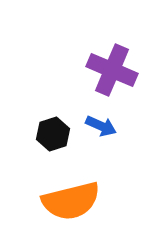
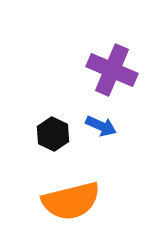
black hexagon: rotated 16 degrees counterclockwise
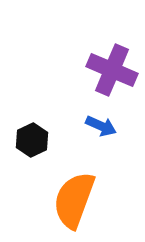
black hexagon: moved 21 px left, 6 px down; rotated 8 degrees clockwise
orange semicircle: moved 3 px right, 1 px up; rotated 124 degrees clockwise
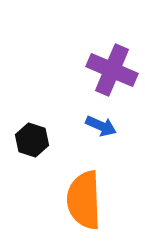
black hexagon: rotated 16 degrees counterclockwise
orange semicircle: moved 10 px right; rotated 22 degrees counterclockwise
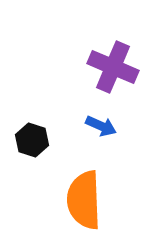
purple cross: moved 1 px right, 3 px up
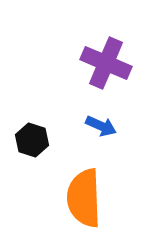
purple cross: moved 7 px left, 4 px up
orange semicircle: moved 2 px up
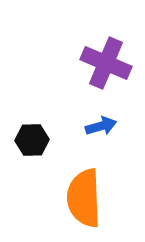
blue arrow: rotated 40 degrees counterclockwise
black hexagon: rotated 20 degrees counterclockwise
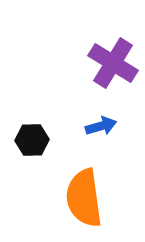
purple cross: moved 7 px right; rotated 9 degrees clockwise
orange semicircle: rotated 6 degrees counterclockwise
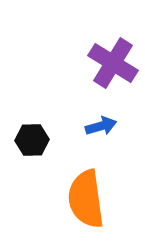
orange semicircle: moved 2 px right, 1 px down
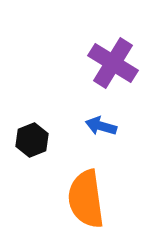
blue arrow: rotated 148 degrees counterclockwise
black hexagon: rotated 20 degrees counterclockwise
